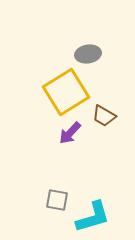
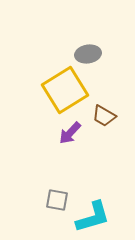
yellow square: moved 1 px left, 2 px up
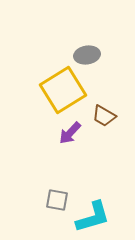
gray ellipse: moved 1 px left, 1 px down
yellow square: moved 2 px left
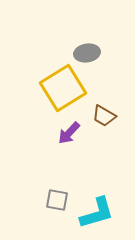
gray ellipse: moved 2 px up
yellow square: moved 2 px up
purple arrow: moved 1 px left
cyan L-shape: moved 4 px right, 4 px up
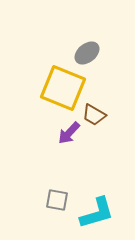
gray ellipse: rotated 30 degrees counterclockwise
yellow square: rotated 36 degrees counterclockwise
brown trapezoid: moved 10 px left, 1 px up
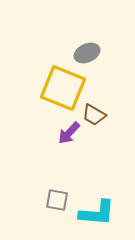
gray ellipse: rotated 15 degrees clockwise
cyan L-shape: rotated 21 degrees clockwise
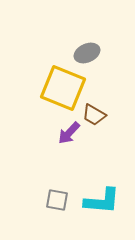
cyan L-shape: moved 5 px right, 12 px up
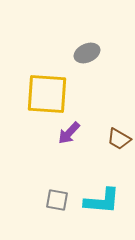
yellow square: moved 16 px left, 6 px down; rotated 18 degrees counterclockwise
brown trapezoid: moved 25 px right, 24 px down
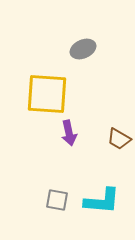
gray ellipse: moved 4 px left, 4 px up
purple arrow: rotated 55 degrees counterclockwise
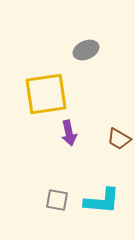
gray ellipse: moved 3 px right, 1 px down
yellow square: moved 1 px left; rotated 12 degrees counterclockwise
